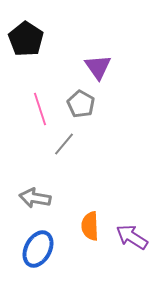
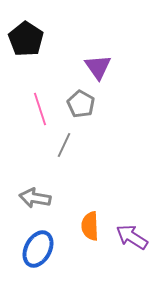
gray line: moved 1 px down; rotated 15 degrees counterclockwise
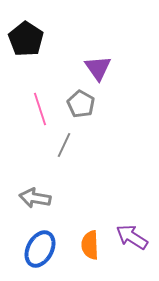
purple triangle: moved 1 px down
orange semicircle: moved 19 px down
blue ellipse: moved 2 px right
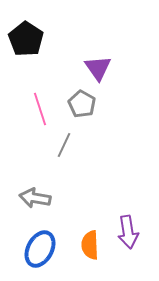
gray pentagon: moved 1 px right
purple arrow: moved 4 px left, 5 px up; rotated 132 degrees counterclockwise
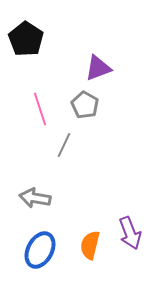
purple triangle: rotated 44 degrees clockwise
gray pentagon: moved 3 px right, 1 px down
purple arrow: moved 2 px right, 1 px down; rotated 12 degrees counterclockwise
orange semicircle: rotated 16 degrees clockwise
blue ellipse: moved 1 px down
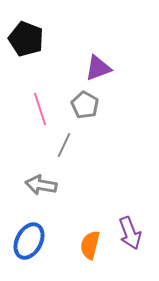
black pentagon: rotated 12 degrees counterclockwise
gray arrow: moved 6 px right, 13 px up
blue ellipse: moved 11 px left, 9 px up
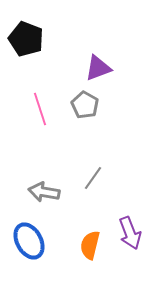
gray line: moved 29 px right, 33 px down; rotated 10 degrees clockwise
gray arrow: moved 3 px right, 7 px down
blue ellipse: rotated 57 degrees counterclockwise
